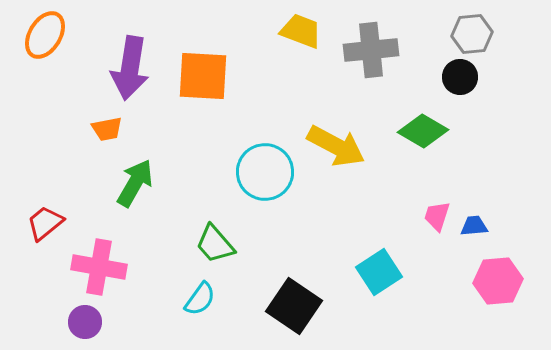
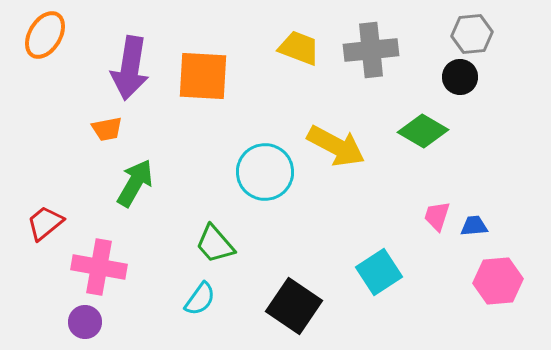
yellow trapezoid: moved 2 px left, 17 px down
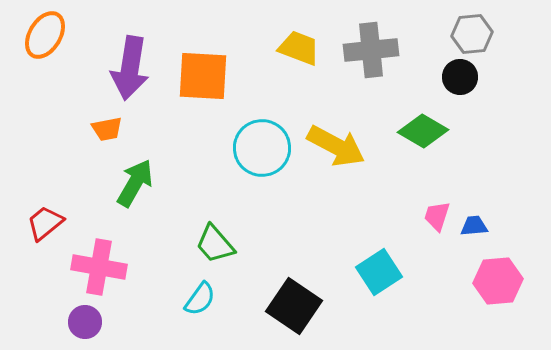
cyan circle: moved 3 px left, 24 px up
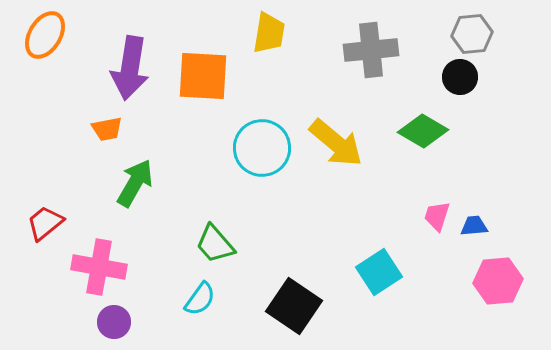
yellow trapezoid: moved 30 px left, 15 px up; rotated 78 degrees clockwise
yellow arrow: moved 3 px up; rotated 12 degrees clockwise
purple circle: moved 29 px right
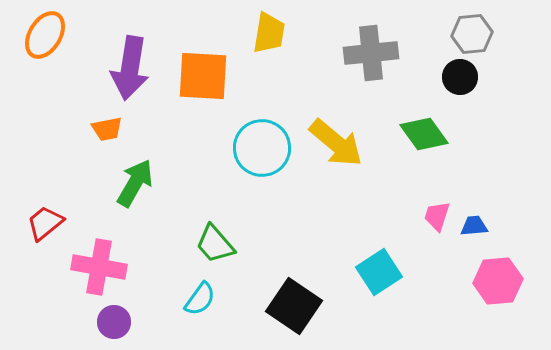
gray cross: moved 3 px down
green diamond: moved 1 px right, 3 px down; rotated 24 degrees clockwise
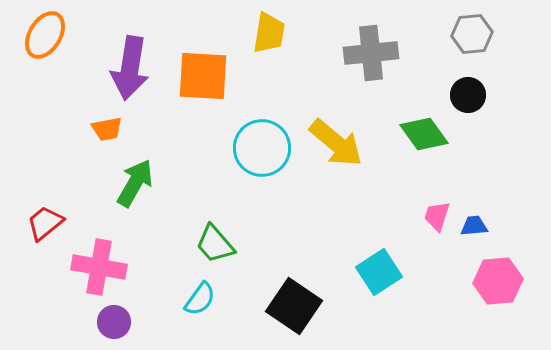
black circle: moved 8 px right, 18 px down
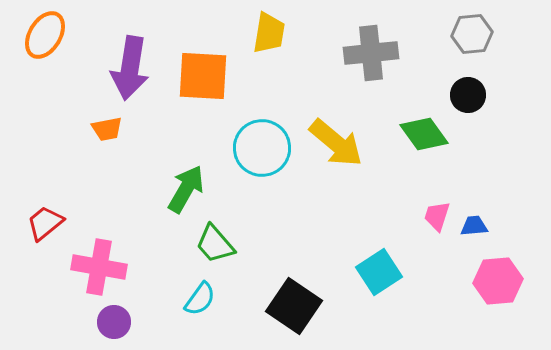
green arrow: moved 51 px right, 6 px down
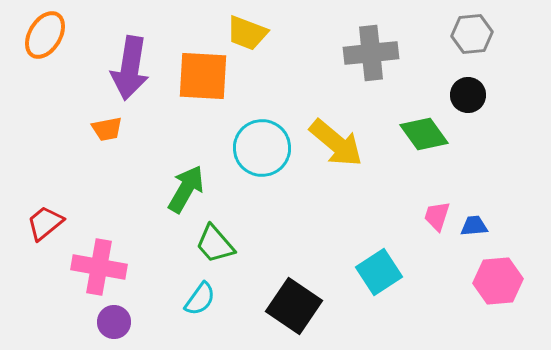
yellow trapezoid: moved 22 px left; rotated 102 degrees clockwise
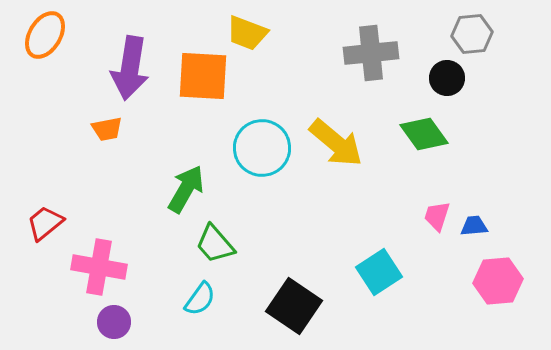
black circle: moved 21 px left, 17 px up
